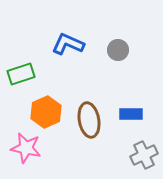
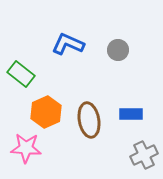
green rectangle: rotated 56 degrees clockwise
pink star: rotated 8 degrees counterclockwise
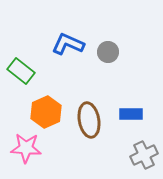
gray circle: moved 10 px left, 2 px down
green rectangle: moved 3 px up
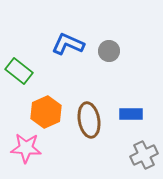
gray circle: moved 1 px right, 1 px up
green rectangle: moved 2 px left
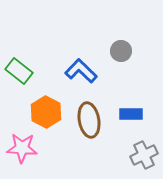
blue L-shape: moved 13 px right, 27 px down; rotated 20 degrees clockwise
gray circle: moved 12 px right
orange hexagon: rotated 8 degrees counterclockwise
pink star: moved 4 px left
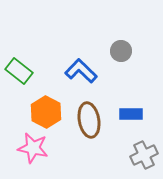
pink star: moved 11 px right; rotated 8 degrees clockwise
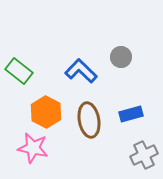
gray circle: moved 6 px down
blue rectangle: rotated 15 degrees counterclockwise
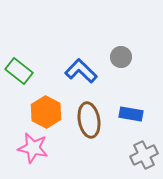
blue rectangle: rotated 25 degrees clockwise
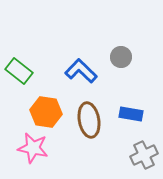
orange hexagon: rotated 20 degrees counterclockwise
